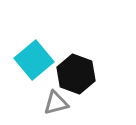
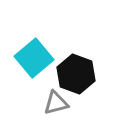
cyan square: moved 2 px up
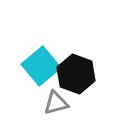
cyan square: moved 7 px right, 8 px down
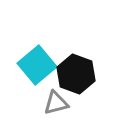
cyan square: moved 4 px left, 1 px up
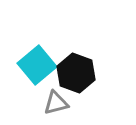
black hexagon: moved 1 px up
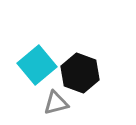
black hexagon: moved 4 px right
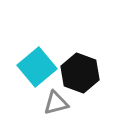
cyan square: moved 2 px down
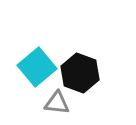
gray triangle: moved 1 px right; rotated 20 degrees clockwise
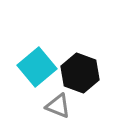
gray triangle: moved 1 px right, 3 px down; rotated 16 degrees clockwise
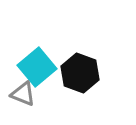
gray triangle: moved 35 px left, 12 px up
